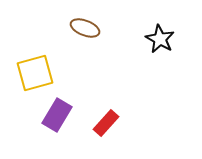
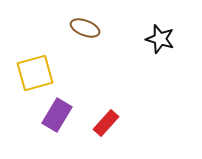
black star: rotated 12 degrees counterclockwise
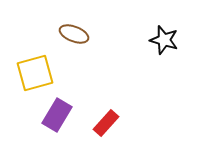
brown ellipse: moved 11 px left, 6 px down
black star: moved 4 px right, 1 px down
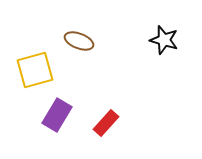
brown ellipse: moved 5 px right, 7 px down
yellow square: moved 3 px up
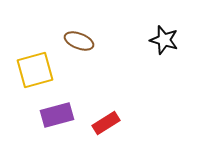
purple rectangle: rotated 44 degrees clockwise
red rectangle: rotated 16 degrees clockwise
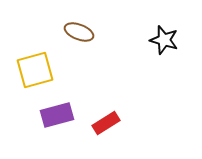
brown ellipse: moved 9 px up
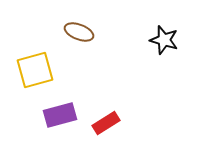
purple rectangle: moved 3 px right
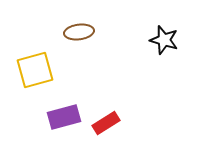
brown ellipse: rotated 28 degrees counterclockwise
purple rectangle: moved 4 px right, 2 px down
